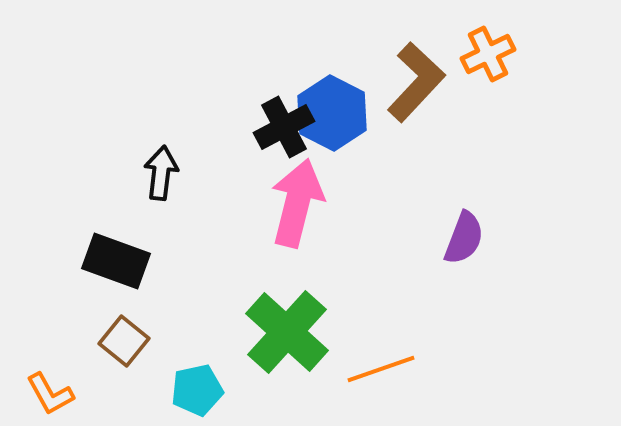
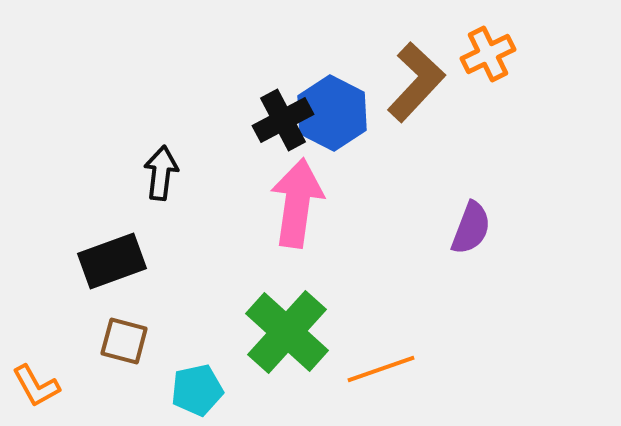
black cross: moved 1 px left, 7 px up
pink arrow: rotated 6 degrees counterclockwise
purple semicircle: moved 7 px right, 10 px up
black rectangle: moved 4 px left; rotated 40 degrees counterclockwise
brown square: rotated 24 degrees counterclockwise
orange L-shape: moved 14 px left, 8 px up
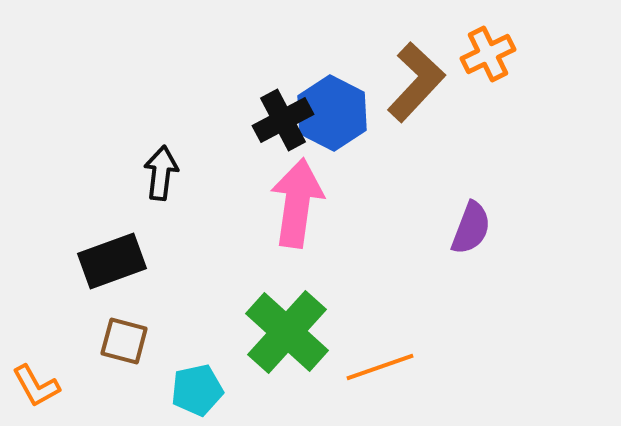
orange line: moved 1 px left, 2 px up
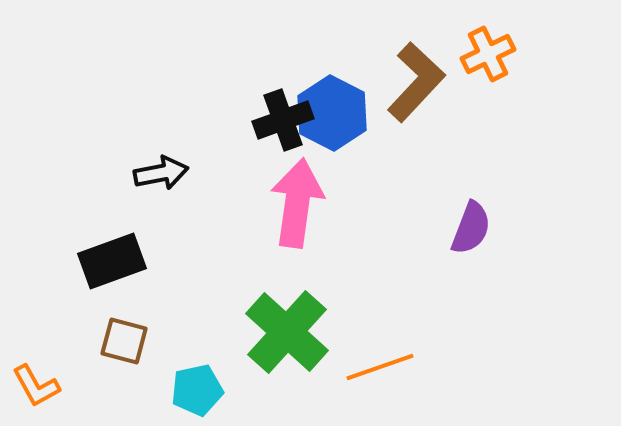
black cross: rotated 8 degrees clockwise
black arrow: rotated 72 degrees clockwise
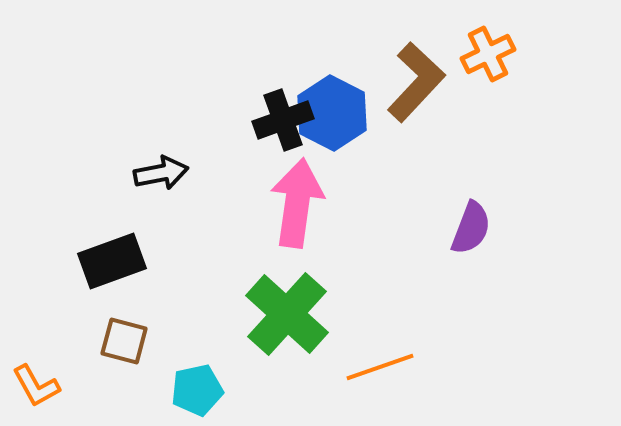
green cross: moved 18 px up
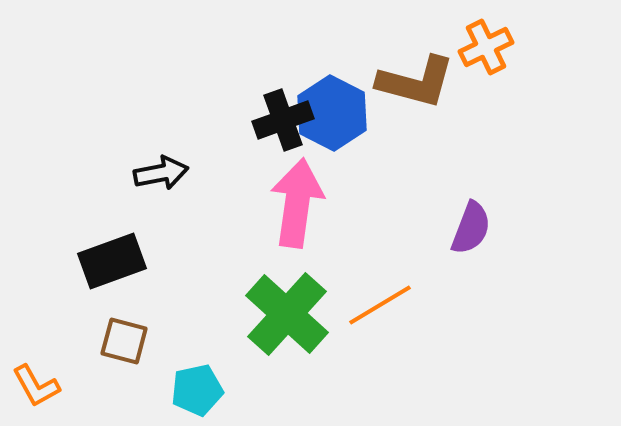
orange cross: moved 2 px left, 7 px up
brown L-shape: rotated 62 degrees clockwise
orange line: moved 62 px up; rotated 12 degrees counterclockwise
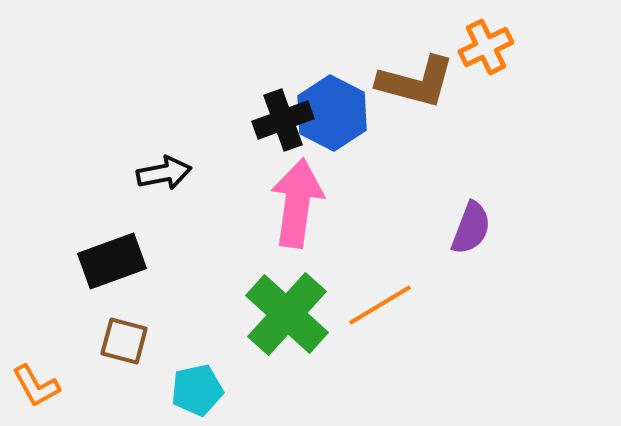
black arrow: moved 3 px right
